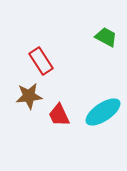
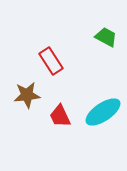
red rectangle: moved 10 px right
brown star: moved 2 px left, 1 px up
red trapezoid: moved 1 px right, 1 px down
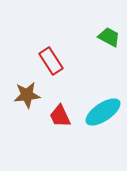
green trapezoid: moved 3 px right
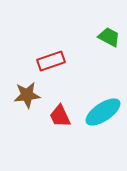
red rectangle: rotated 76 degrees counterclockwise
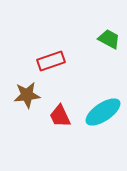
green trapezoid: moved 2 px down
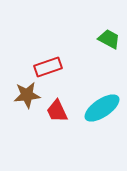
red rectangle: moved 3 px left, 6 px down
cyan ellipse: moved 1 px left, 4 px up
red trapezoid: moved 3 px left, 5 px up
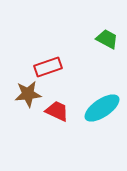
green trapezoid: moved 2 px left
brown star: moved 1 px right, 1 px up
red trapezoid: rotated 140 degrees clockwise
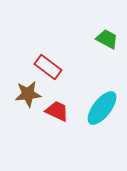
red rectangle: rotated 56 degrees clockwise
cyan ellipse: rotated 18 degrees counterclockwise
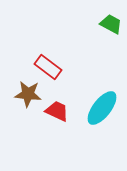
green trapezoid: moved 4 px right, 15 px up
brown star: rotated 12 degrees clockwise
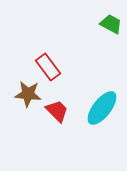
red rectangle: rotated 16 degrees clockwise
red trapezoid: rotated 20 degrees clockwise
